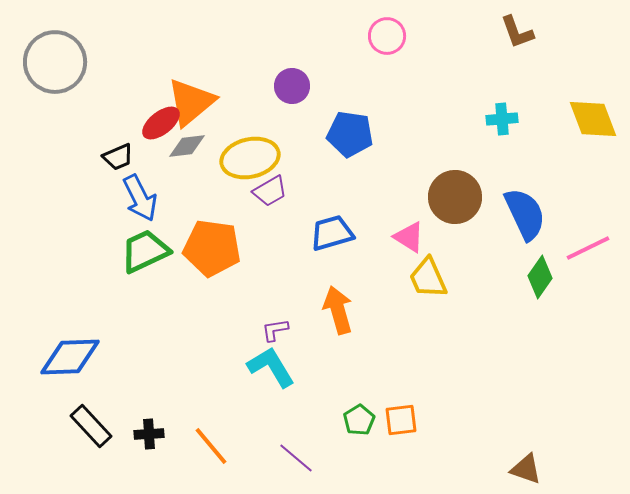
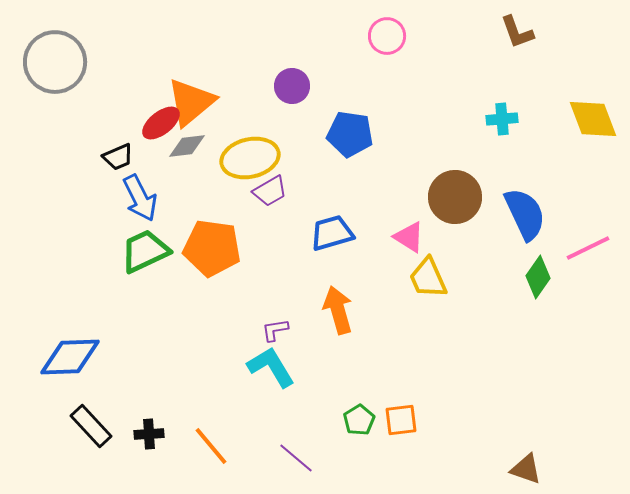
green diamond: moved 2 px left
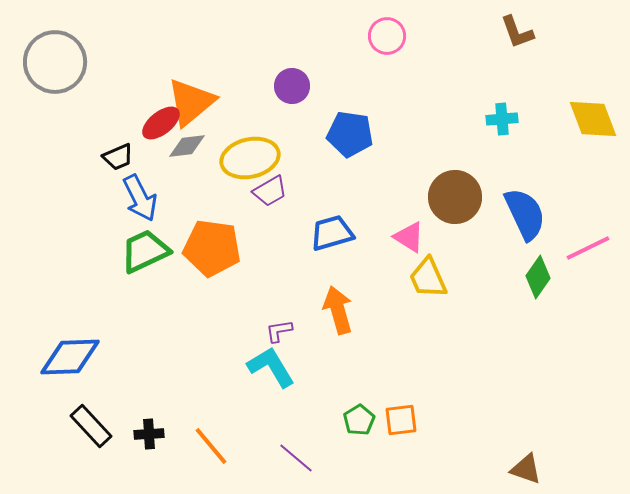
purple L-shape: moved 4 px right, 1 px down
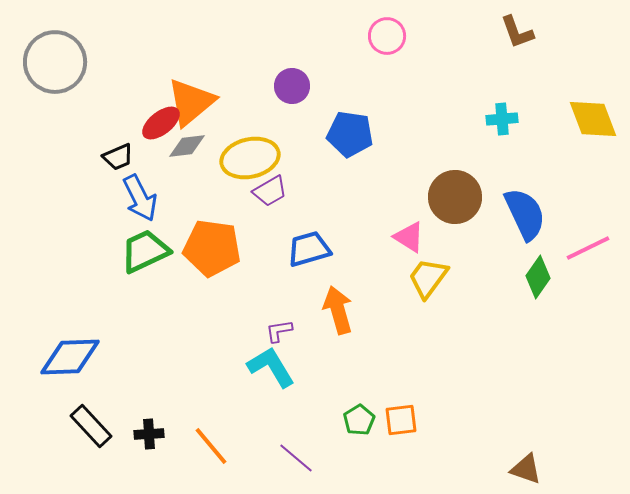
blue trapezoid: moved 23 px left, 16 px down
yellow trapezoid: rotated 60 degrees clockwise
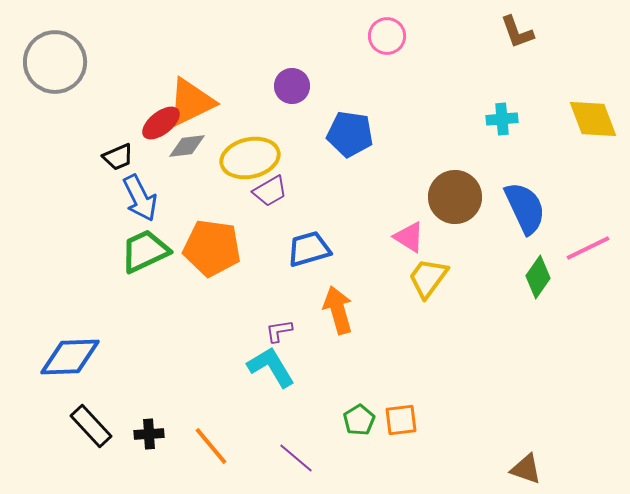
orange triangle: rotated 14 degrees clockwise
blue semicircle: moved 6 px up
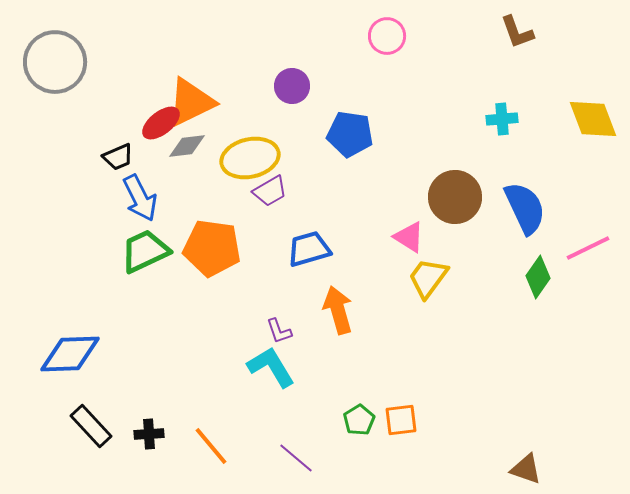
purple L-shape: rotated 100 degrees counterclockwise
blue diamond: moved 3 px up
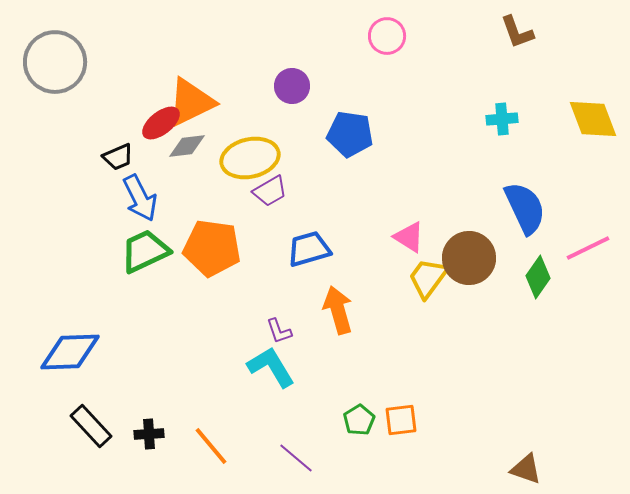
brown circle: moved 14 px right, 61 px down
blue diamond: moved 2 px up
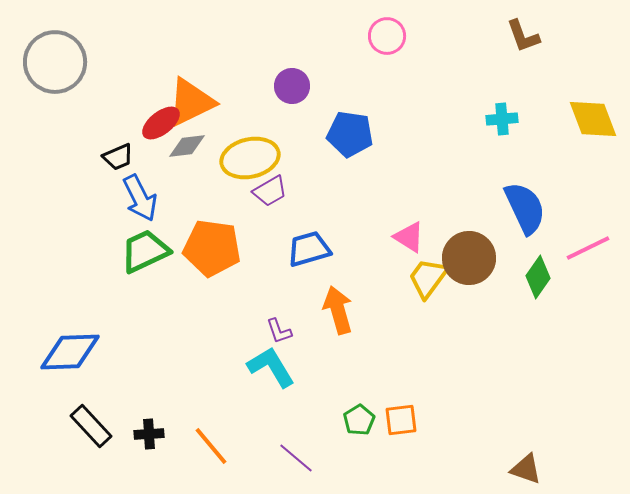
brown L-shape: moved 6 px right, 4 px down
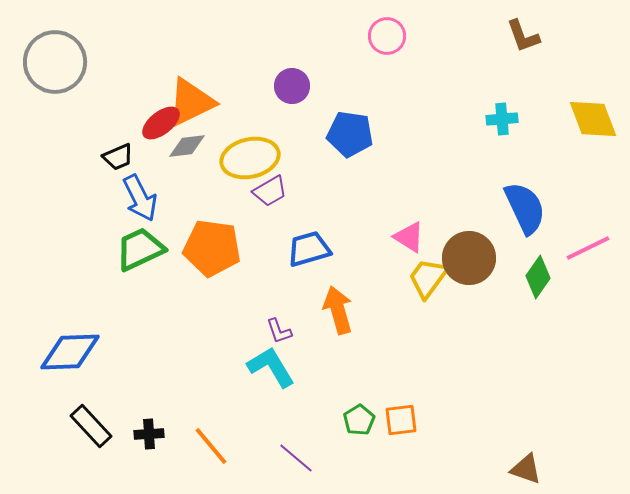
green trapezoid: moved 5 px left, 2 px up
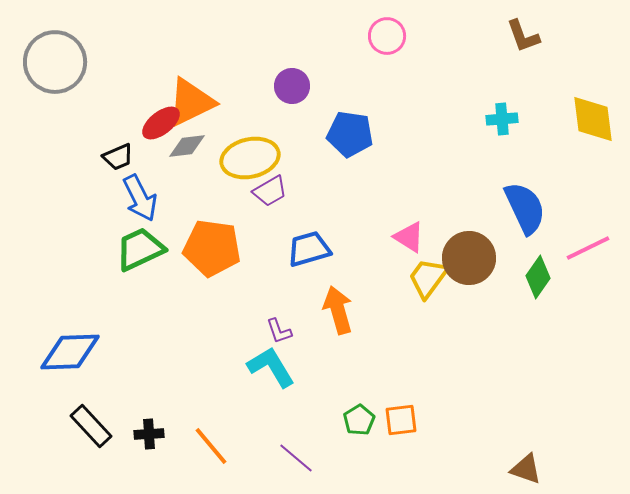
yellow diamond: rotated 14 degrees clockwise
